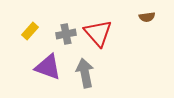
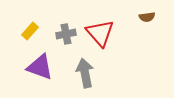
red triangle: moved 2 px right
purple triangle: moved 8 px left
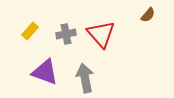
brown semicircle: moved 1 px right, 2 px up; rotated 42 degrees counterclockwise
red triangle: moved 1 px right, 1 px down
purple triangle: moved 5 px right, 5 px down
gray arrow: moved 5 px down
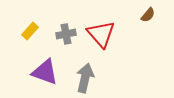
gray arrow: rotated 24 degrees clockwise
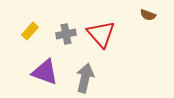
brown semicircle: rotated 70 degrees clockwise
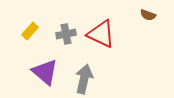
red triangle: rotated 24 degrees counterclockwise
purple triangle: rotated 20 degrees clockwise
gray arrow: moved 1 px left, 1 px down
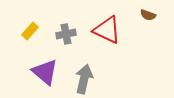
red triangle: moved 6 px right, 4 px up
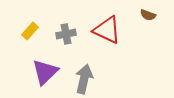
purple triangle: rotated 36 degrees clockwise
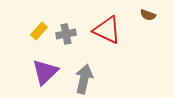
yellow rectangle: moved 9 px right
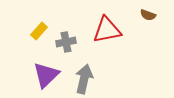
red triangle: rotated 36 degrees counterclockwise
gray cross: moved 8 px down
purple triangle: moved 1 px right, 3 px down
